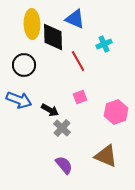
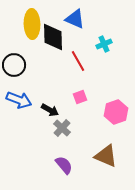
black circle: moved 10 px left
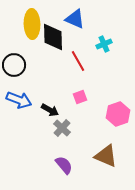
pink hexagon: moved 2 px right, 2 px down
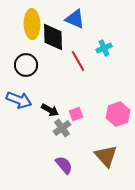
cyan cross: moved 4 px down
black circle: moved 12 px right
pink square: moved 4 px left, 17 px down
gray cross: rotated 12 degrees clockwise
brown triangle: rotated 25 degrees clockwise
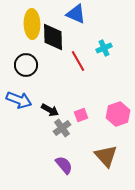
blue triangle: moved 1 px right, 5 px up
pink square: moved 5 px right, 1 px down
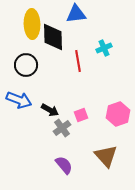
blue triangle: rotated 30 degrees counterclockwise
red line: rotated 20 degrees clockwise
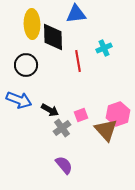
brown triangle: moved 26 px up
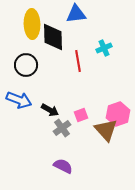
purple semicircle: moved 1 px left, 1 px down; rotated 24 degrees counterclockwise
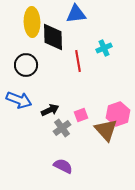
yellow ellipse: moved 2 px up
black arrow: rotated 54 degrees counterclockwise
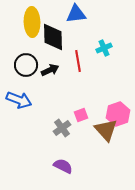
black arrow: moved 40 px up
